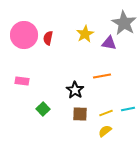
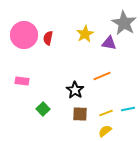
orange line: rotated 12 degrees counterclockwise
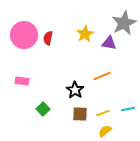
gray star: rotated 15 degrees clockwise
yellow line: moved 3 px left
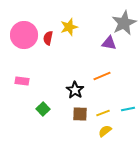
yellow star: moved 16 px left, 7 px up; rotated 12 degrees clockwise
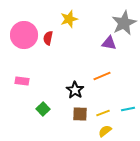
yellow star: moved 8 px up
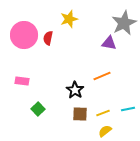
green square: moved 5 px left
